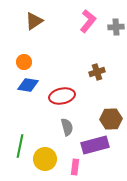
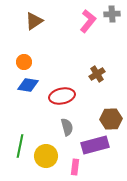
gray cross: moved 4 px left, 13 px up
brown cross: moved 2 px down; rotated 14 degrees counterclockwise
yellow circle: moved 1 px right, 3 px up
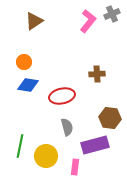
gray cross: rotated 21 degrees counterclockwise
brown cross: rotated 28 degrees clockwise
brown hexagon: moved 1 px left, 1 px up; rotated 10 degrees clockwise
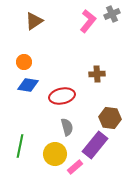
purple rectangle: rotated 36 degrees counterclockwise
yellow circle: moved 9 px right, 2 px up
pink rectangle: rotated 42 degrees clockwise
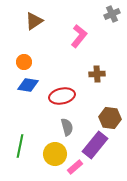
pink L-shape: moved 9 px left, 15 px down
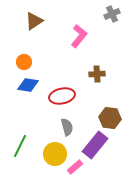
green line: rotated 15 degrees clockwise
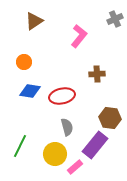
gray cross: moved 3 px right, 5 px down
blue diamond: moved 2 px right, 6 px down
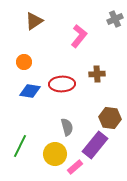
red ellipse: moved 12 px up; rotated 10 degrees clockwise
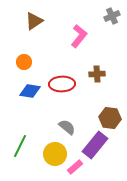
gray cross: moved 3 px left, 3 px up
gray semicircle: rotated 36 degrees counterclockwise
